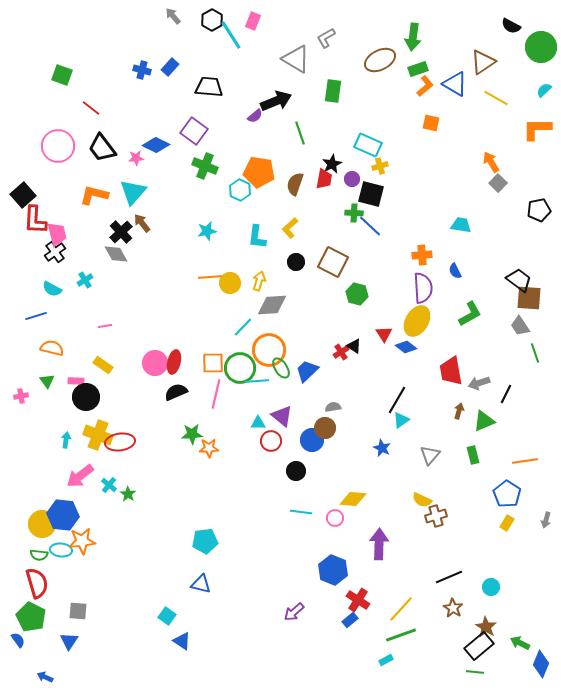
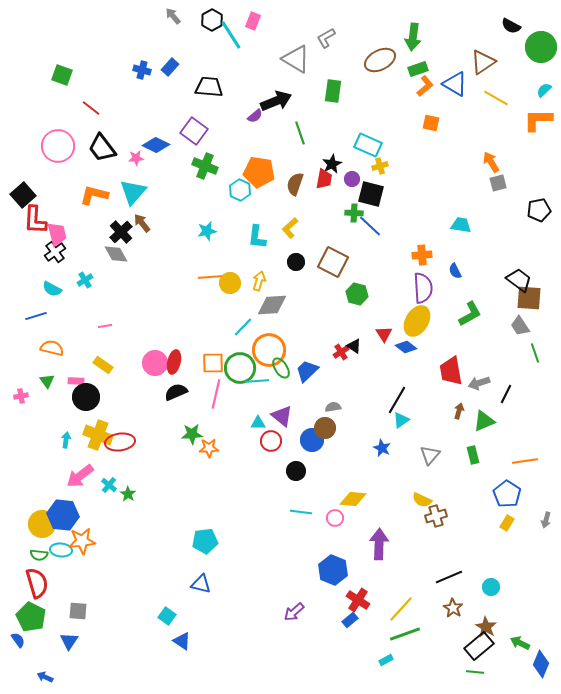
orange L-shape at (537, 129): moved 1 px right, 9 px up
gray square at (498, 183): rotated 30 degrees clockwise
green line at (401, 635): moved 4 px right, 1 px up
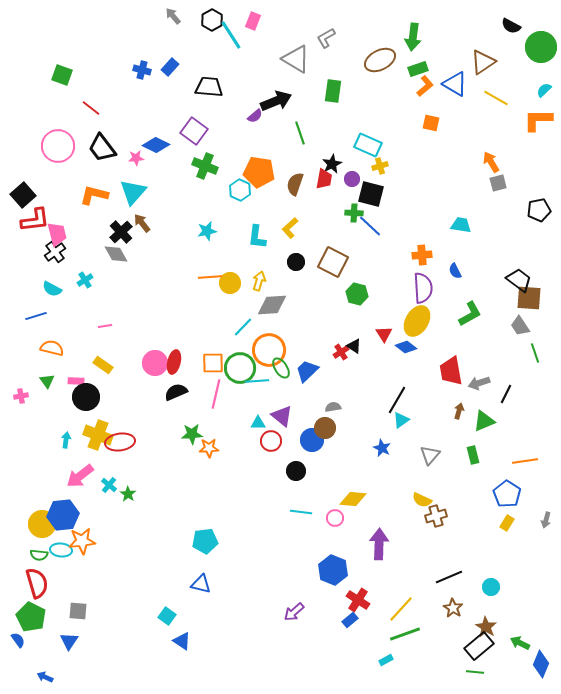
red L-shape at (35, 220): rotated 100 degrees counterclockwise
blue hexagon at (63, 515): rotated 12 degrees counterclockwise
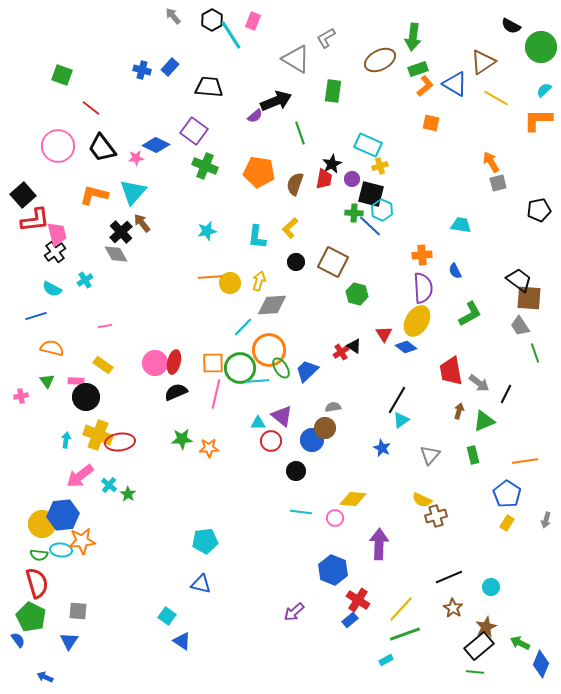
cyan hexagon at (240, 190): moved 142 px right, 20 px down
gray arrow at (479, 383): rotated 125 degrees counterclockwise
green star at (192, 434): moved 10 px left, 5 px down
brown star at (486, 627): rotated 15 degrees clockwise
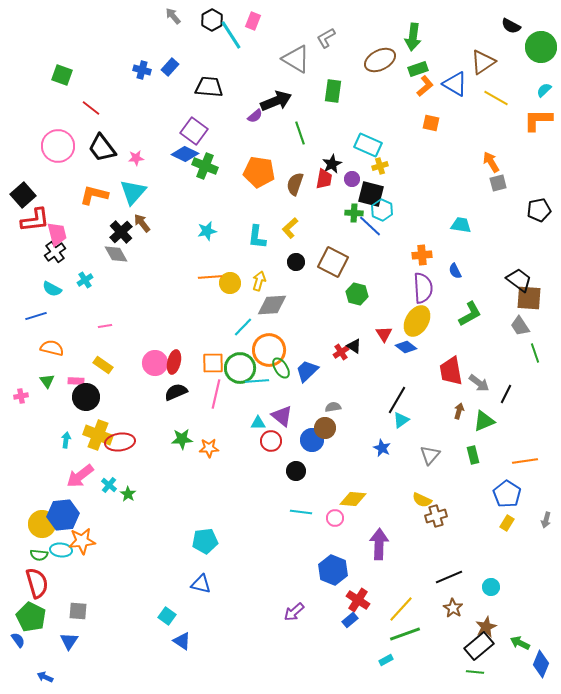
blue diamond at (156, 145): moved 29 px right, 9 px down
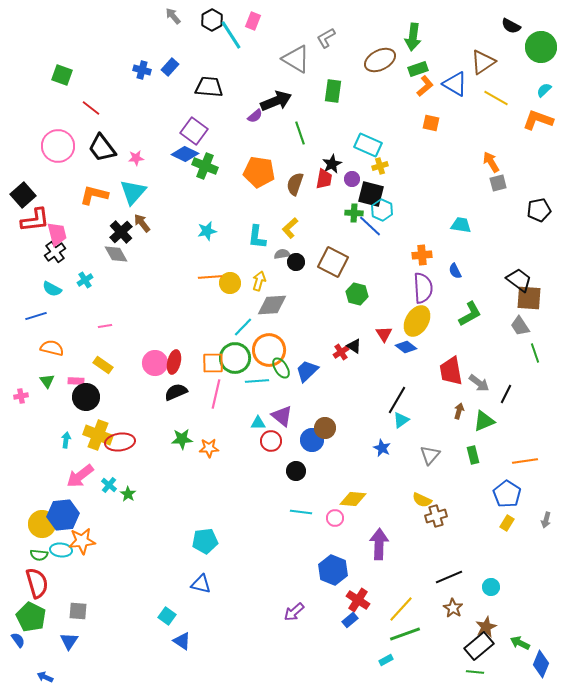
orange L-shape at (538, 120): rotated 20 degrees clockwise
green circle at (240, 368): moved 5 px left, 10 px up
gray semicircle at (333, 407): moved 51 px left, 153 px up
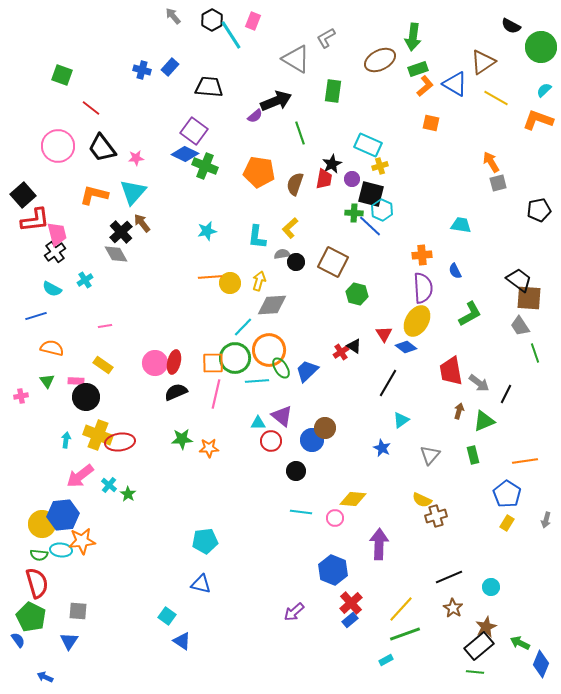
black line at (397, 400): moved 9 px left, 17 px up
red cross at (358, 600): moved 7 px left, 3 px down; rotated 15 degrees clockwise
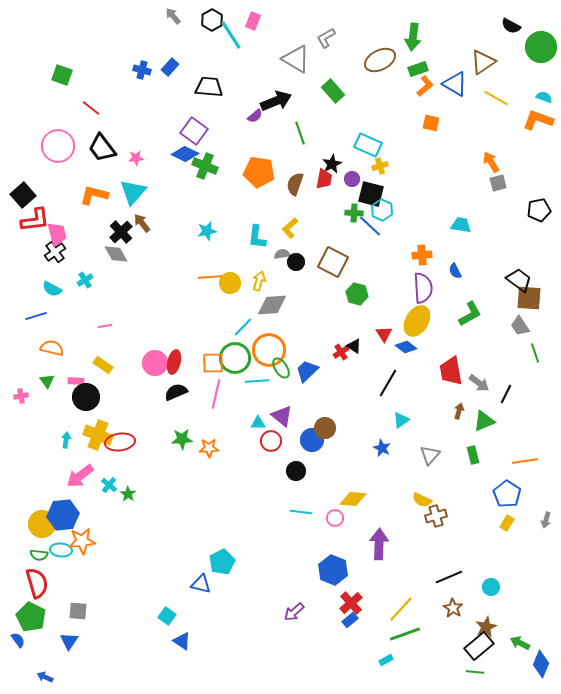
cyan semicircle at (544, 90): moved 7 px down; rotated 63 degrees clockwise
green rectangle at (333, 91): rotated 50 degrees counterclockwise
cyan pentagon at (205, 541): moved 17 px right, 21 px down; rotated 20 degrees counterclockwise
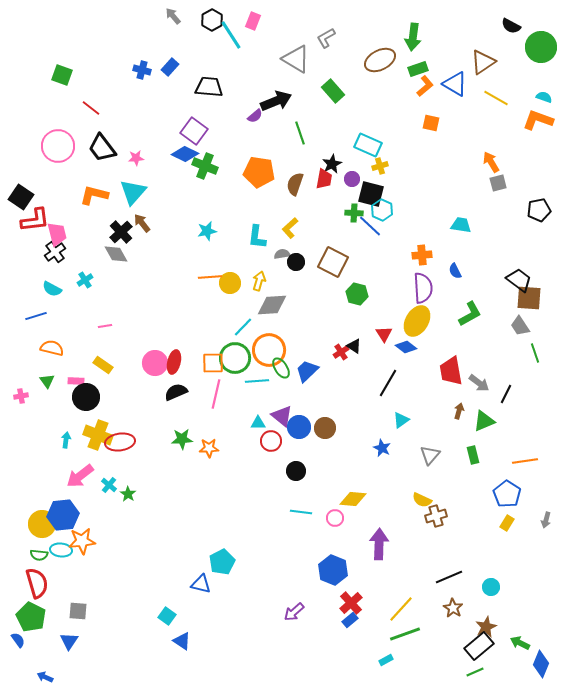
black square at (23, 195): moved 2 px left, 2 px down; rotated 15 degrees counterclockwise
blue circle at (312, 440): moved 13 px left, 13 px up
green line at (475, 672): rotated 30 degrees counterclockwise
